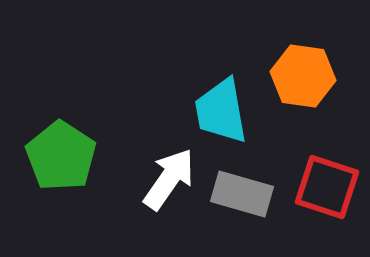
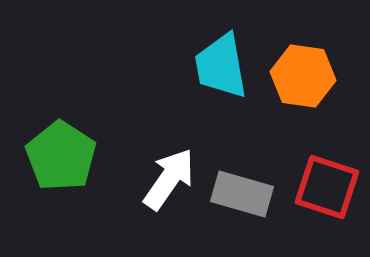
cyan trapezoid: moved 45 px up
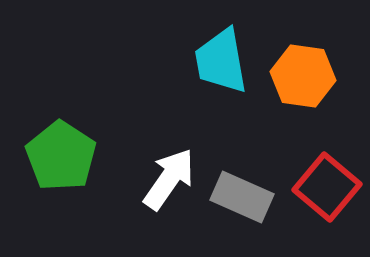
cyan trapezoid: moved 5 px up
red square: rotated 22 degrees clockwise
gray rectangle: moved 3 px down; rotated 8 degrees clockwise
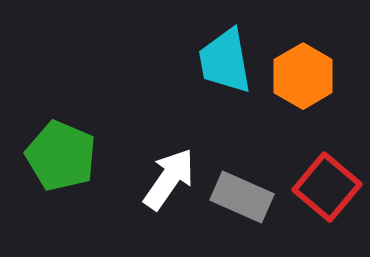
cyan trapezoid: moved 4 px right
orange hexagon: rotated 22 degrees clockwise
green pentagon: rotated 10 degrees counterclockwise
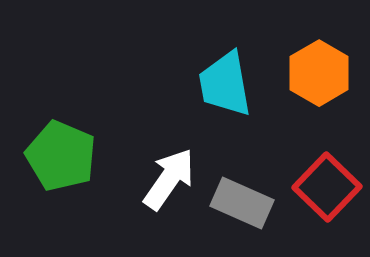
cyan trapezoid: moved 23 px down
orange hexagon: moved 16 px right, 3 px up
red square: rotated 4 degrees clockwise
gray rectangle: moved 6 px down
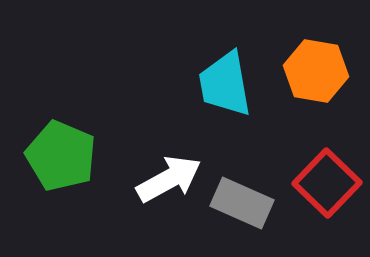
orange hexagon: moved 3 px left, 2 px up; rotated 20 degrees counterclockwise
white arrow: rotated 26 degrees clockwise
red square: moved 4 px up
